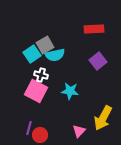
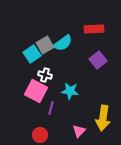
cyan semicircle: moved 8 px right, 12 px up; rotated 24 degrees counterclockwise
purple square: moved 1 px up
white cross: moved 4 px right
yellow arrow: rotated 20 degrees counterclockwise
purple line: moved 22 px right, 20 px up
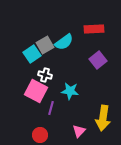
cyan semicircle: moved 1 px right, 1 px up
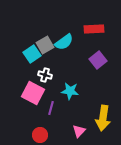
pink square: moved 3 px left, 2 px down
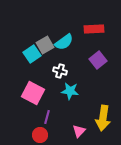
white cross: moved 15 px right, 4 px up
purple line: moved 4 px left, 9 px down
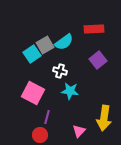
yellow arrow: moved 1 px right
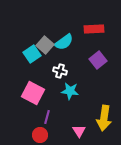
gray square: rotated 18 degrees counterclockwise
pink triangle: rotated 16 degrees counterclockwise
